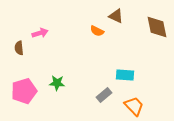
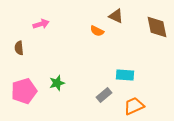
pink arrow: moved 1 px right, 9 px up
green star: rotated 21 degrees counterclockwise
orange trapezoid: rotated 70 degrees counterclockwise
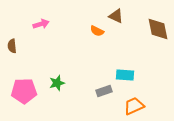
brown diamond: moved 1 px right, 2 px down
brown semicircle: moved 7 px left, 2 px up
pink pentagon: rotated 15 degrees clockwise
gray rectangle: moved 4 px up; rotated 21 degrees clockwise
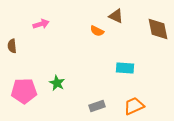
cyan rectangle: moved 7 px up
green star: rotated 28 degrees counterclockwise
gray rectangle: moved 7 px left, 15 px down
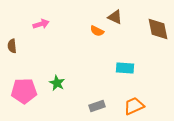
brown triangle: moved 1 px left, 1 px down
